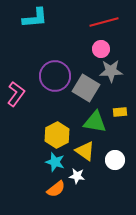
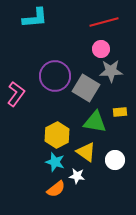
yellow triangle: moved 1 px right, 1 px down
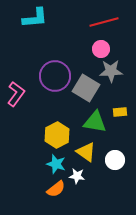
cyan star: moved 1 px right, 2 px down
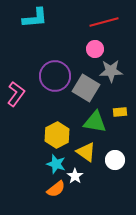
pink circle: moved 6 px left
white star: moved 2 px left; rotated 28 degrees clockwise
